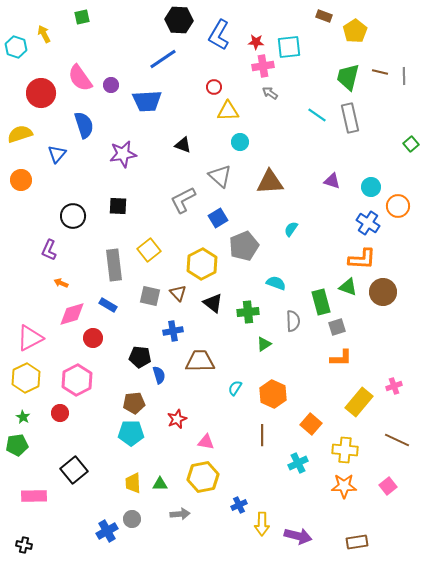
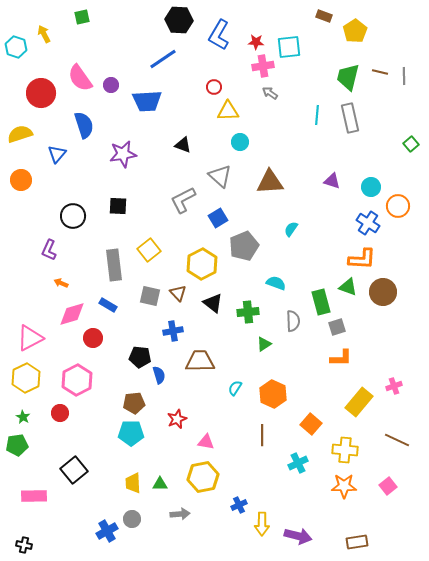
cyan line at (317, 115): rotated 60 degrees clockwise
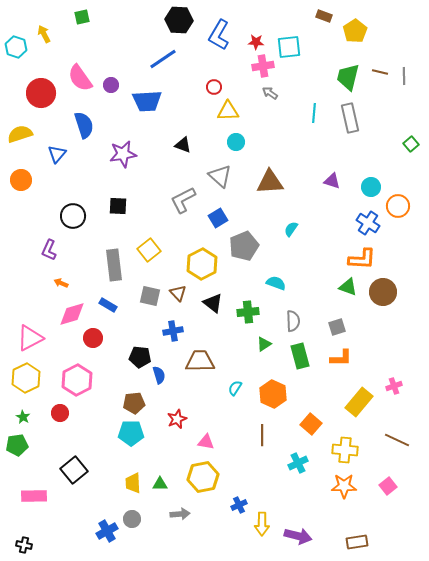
cyan line at (317, 115): moved 3 px left, 2 px up
cyan circle at (240, 142): moved 4 px left
green rectangle at (321, 302): moved 21 px left, 54 px down
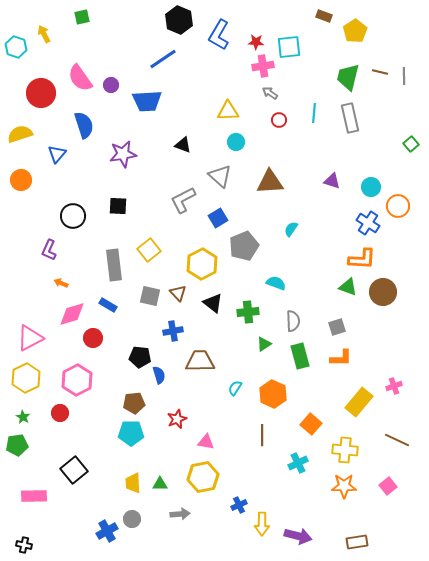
black hexagon at (179, 20): rotated 20 degrees clockwise
red circle at (214, 87): moved 65 px right, 33 px down
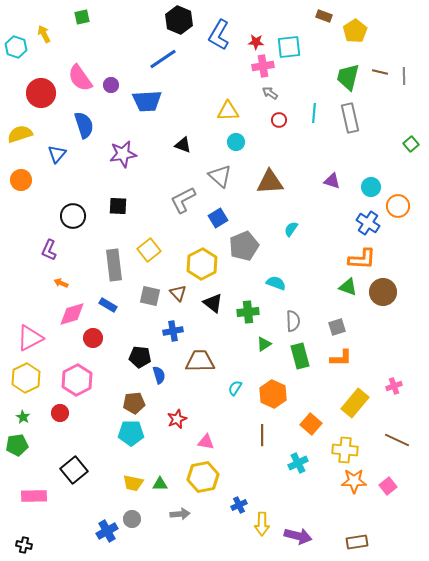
yellow rectangle at (359, 402): moved 4 px left, 1 px down
yellow trapezoid at (133, 483): rotated 75 degrees counterclockwise
orange star at (344, 486): moved 10 px right, 5 px up
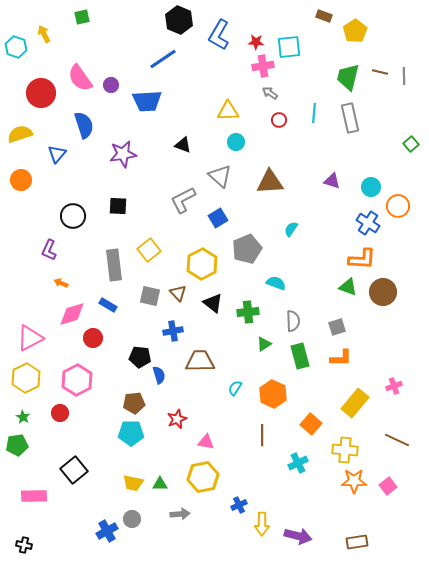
gray pentagon at (244, 246): moved 3 px right, 3 px down
